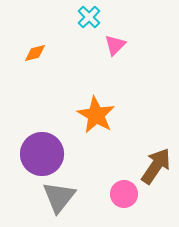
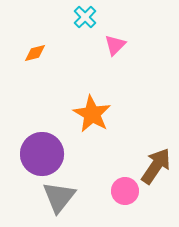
cyan cross: moved 4 px left
orange star: moved 4 px left, 1 px up
pink circle: moved 1 px right, 3 px up
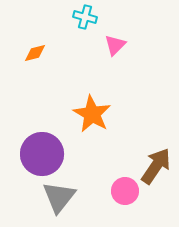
cyan cross: rotated 30 degrees counterclockwise
